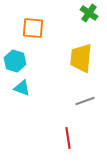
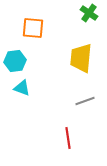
cyan hexagon: rotated 25 degrees counterclockwise
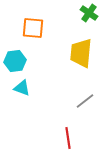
yellow trapezoid: moved 5 px up
gray line: rotated 18 degrees counterclockwise
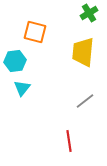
green cross: rotated 24 degrees clockwise
orange square: moved 2 px right, 4 px down; rotated 10 degrees clockwise
yellow trapezoid: moved 2 px right, 1 px up
cyan triangle: rotated 48 degrees clockwise
red line: moved 1 px right, 3 px down
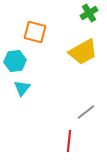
yellow trapezoid: rotated 124 degrees counterclockwise
gray line: moved 1 px right, 11 px down
red line: rotated 15 degrees clockwise
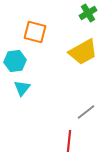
green cross: moved 1 px left
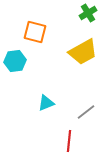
cyan triangle: moved 24 px right, 15 px down; rotated 30 degrees clockwise
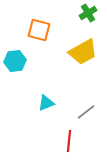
orange square: moved 4 px right, 2 px up
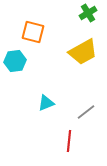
orange square: moved 6 px left, 2 px down
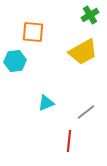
green cross: moved 2 px right, 2 px down
orange square: rotated 10 degrees counterclockwise
